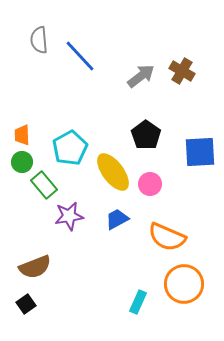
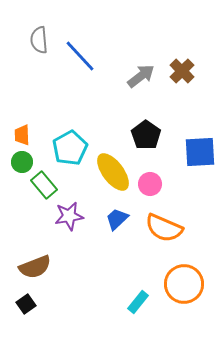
brown cross: rotated 15 degrees clockwise
blue trapezoid: rotated 15 degrees counterclockwise
orange semicircle: moved 3 px left, 9 px up
cyan rectangle: rotated 15 degrees clockwise
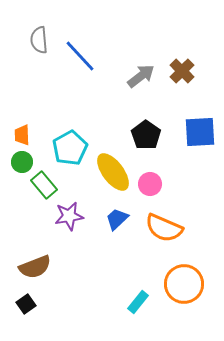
blue square: moved 20 px up
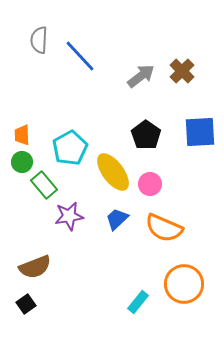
gray semicircle: rotated 8 degrees clockwise
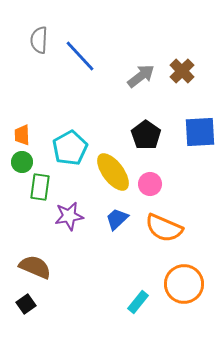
green rectangle: moved 4 px left, 2 px down; rotated 48 degrees clockwise
brown semicircle: rotated 136 degrees counterclockwise
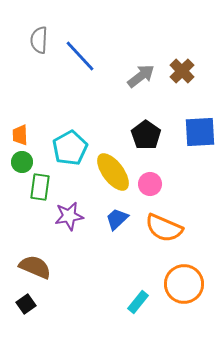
orange trapezoid: moved 2 px left
